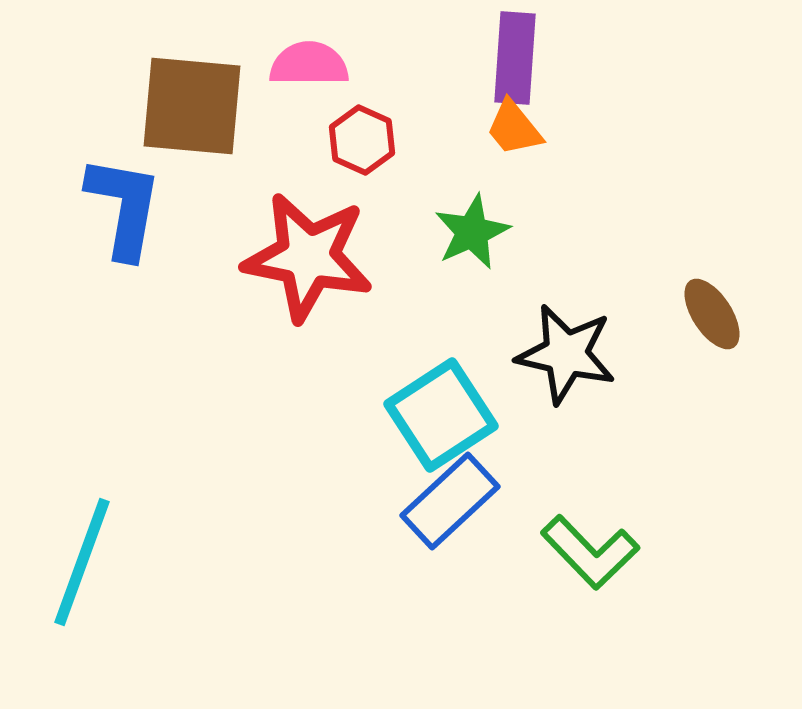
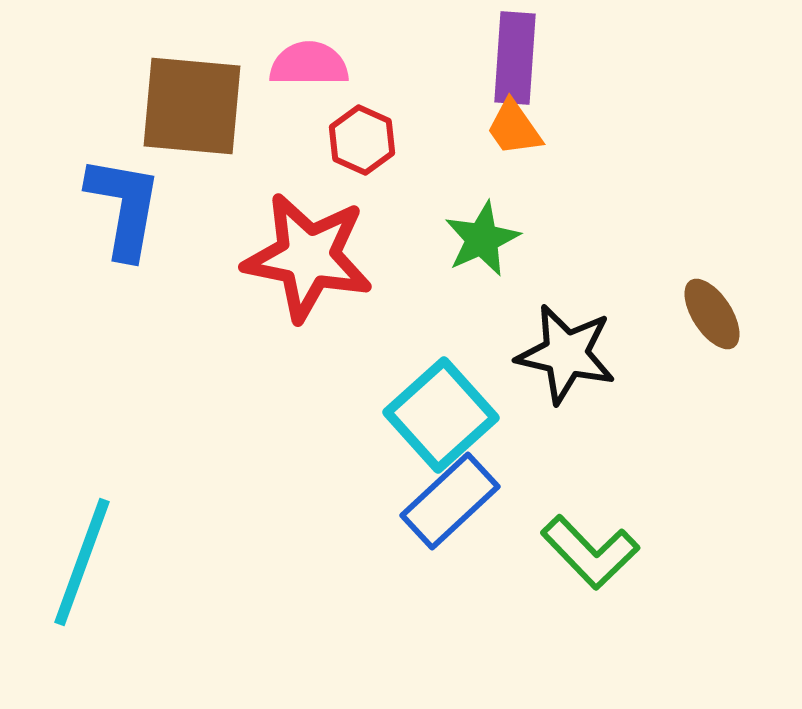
orange trapezoid: rotated 4 degrees clockwise
green star: moved 10 px right, 7 px down
cyan square: rotated 9 degrees counterclockwise
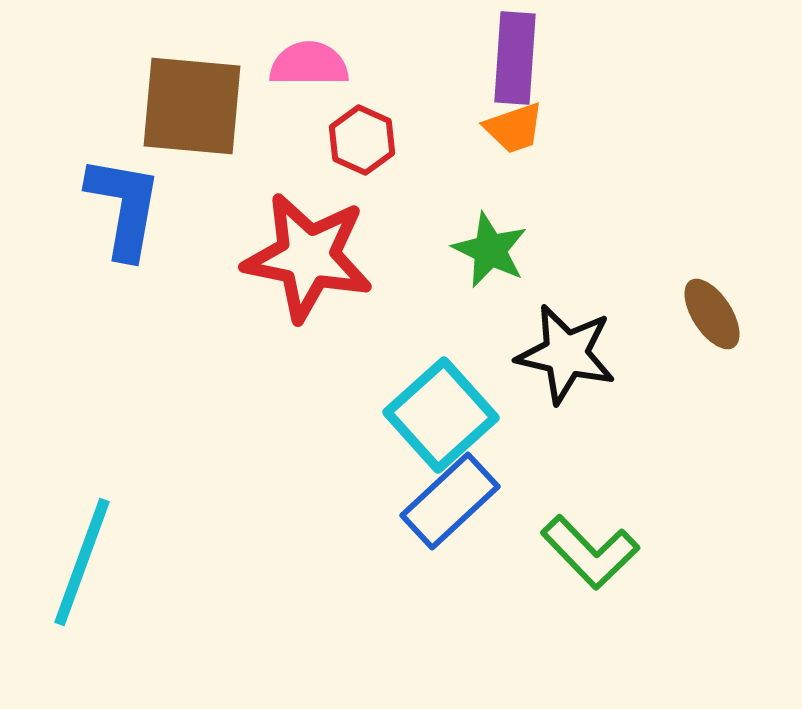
orange trapezoid: rotated 74 degrees counterclockwise
green star: moved 8 px right, 11 px down; rotated 22 degrees counterclockwise
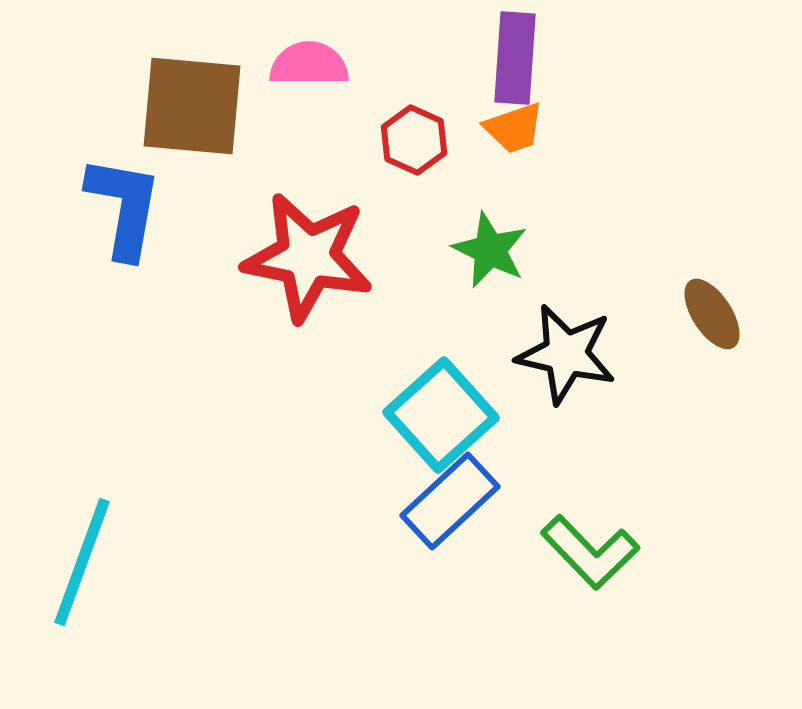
red hexagon: moved 52 px right
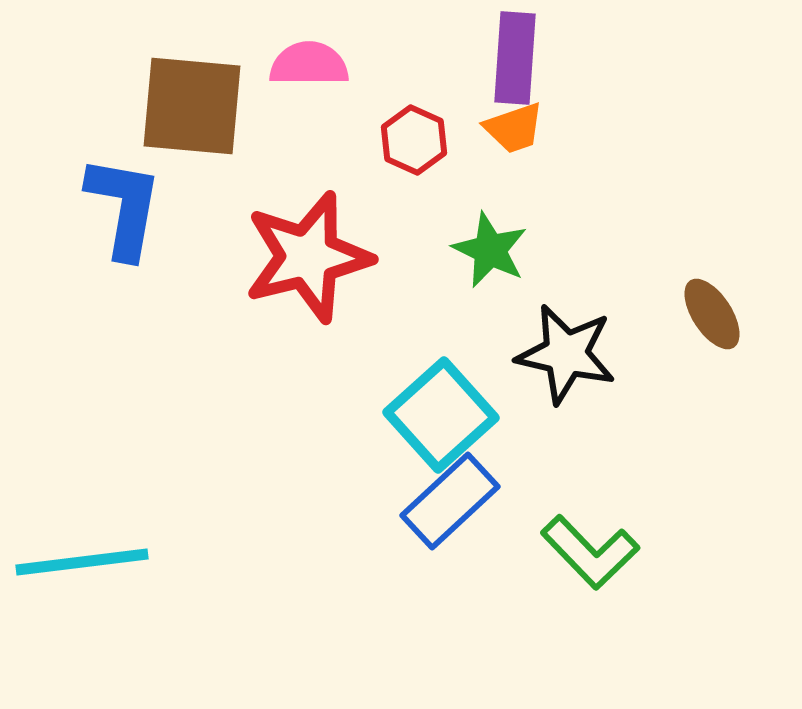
red star: rotated 25 degrees counterclockwise
cyan line: rotated 63 degrees clockwise
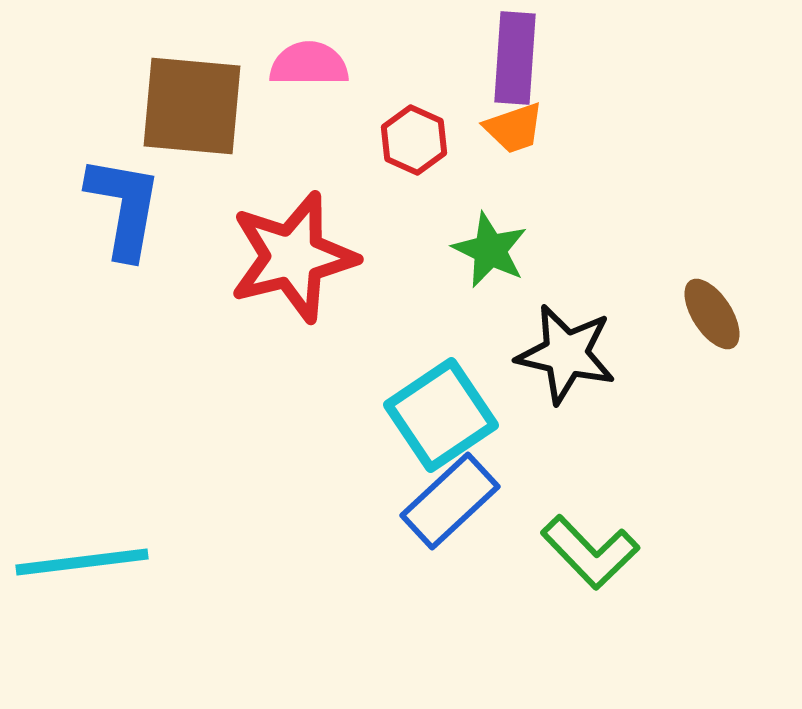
red star: moved 15 px left
cyan square: rotated 8 degrees clockwise
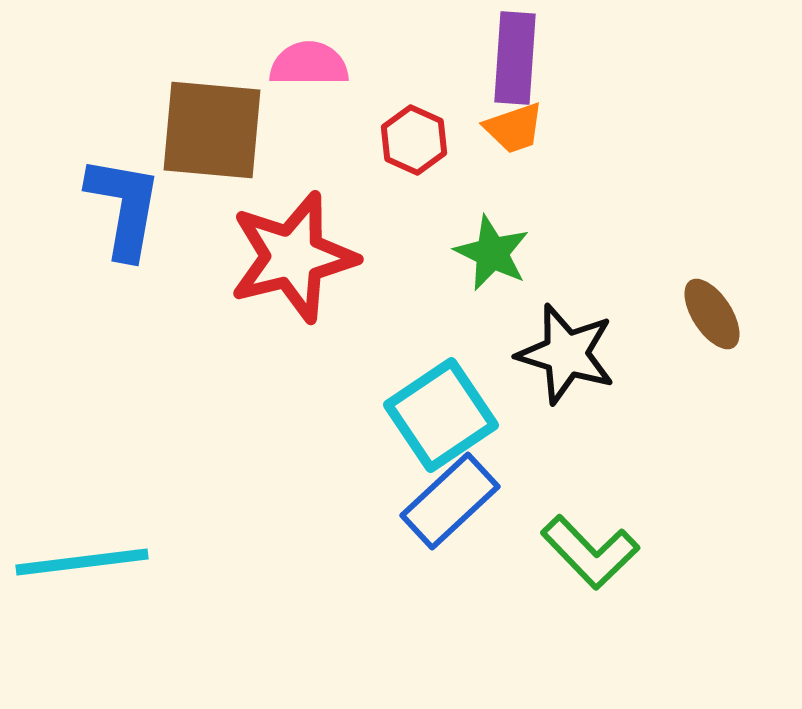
brown square: moved 20 px right, 24 px down
green star: moved 2 px right, 3 px down
black star: rotated 4 degrees clockwise
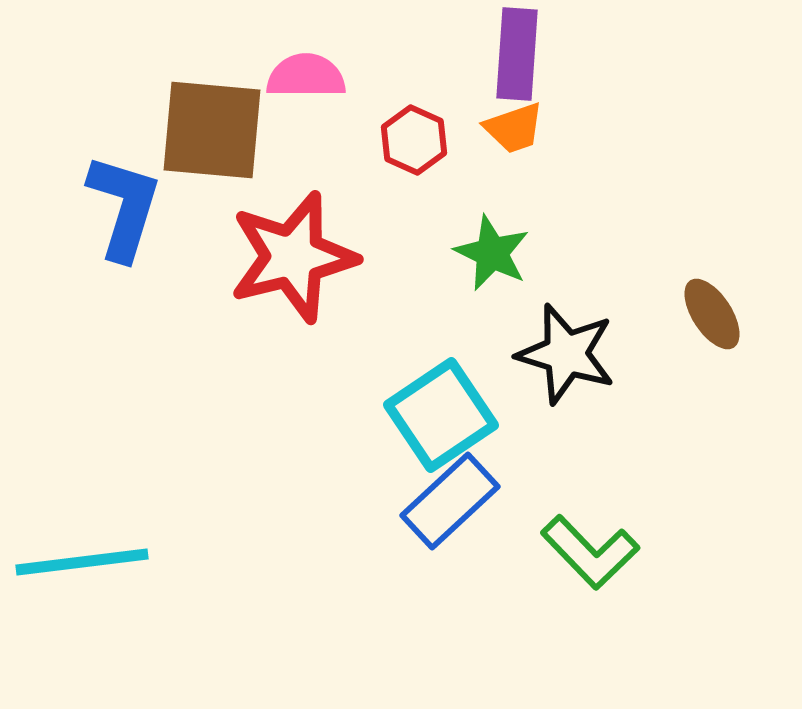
purple rectangle: moved 2 px right, 4 px up
pink semicircle: moved 3 px left, 12 px down
blue L-shape: rotated 7 degrees clockwise
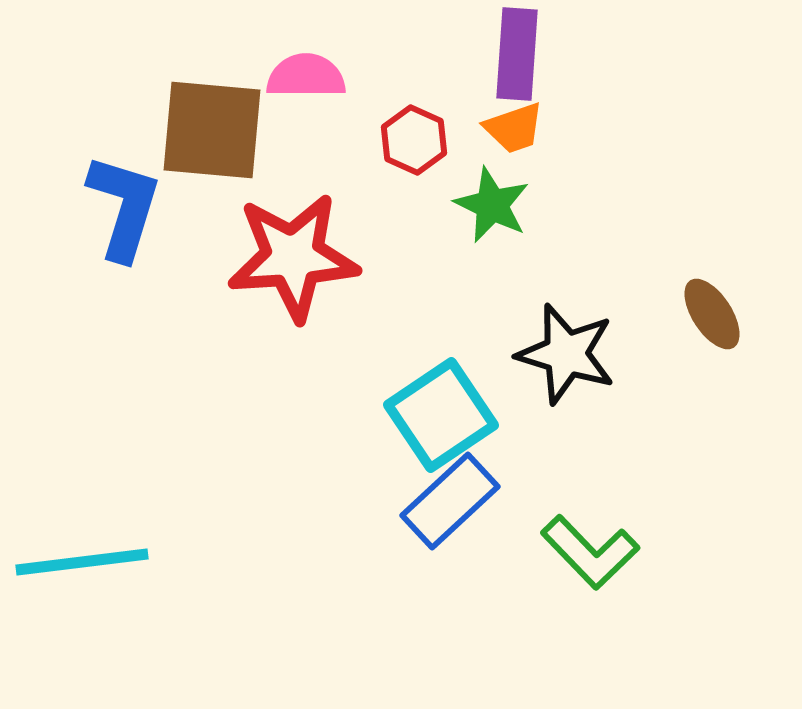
green star: moved 48 px up
red star: rotated 10 degrees clockwise
